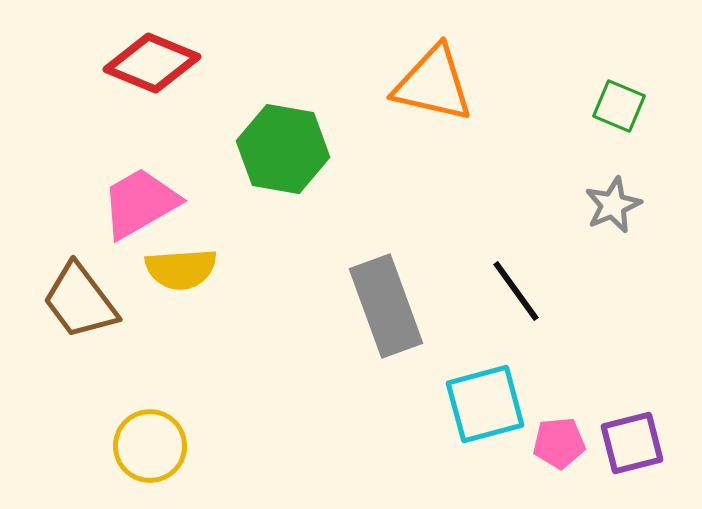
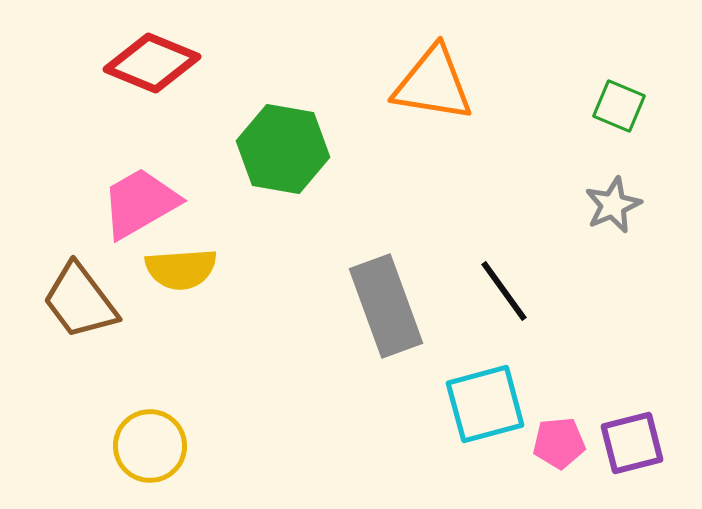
orange triangle: rotated 4 degrees counterclockwise
black line: moved 12 px left
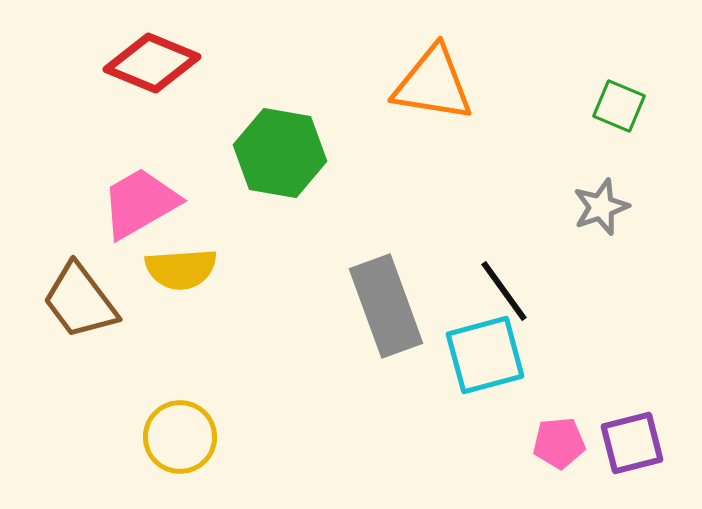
green hexagon: moved 3 px left, 4 px down
gray star: moved 12 px left, 2 px down; rotated 4 degrees clockwise
cyan square: moved 49 px up
yellow circle: moved 30 px right, 9 px up
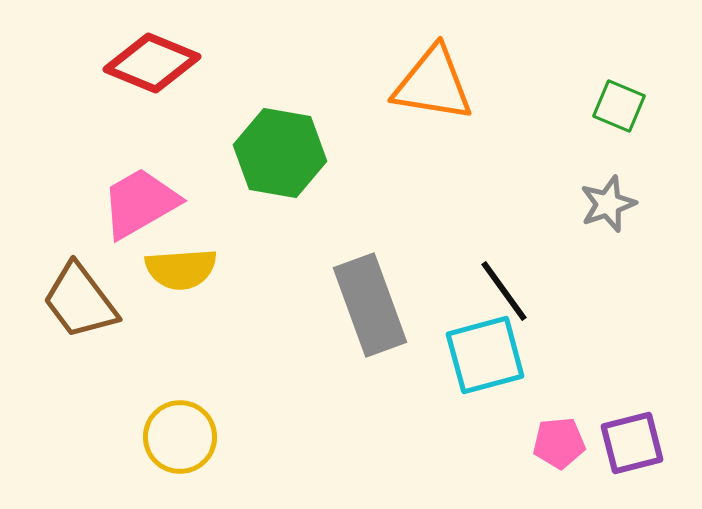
gray star: moved 7 px right, 3 px up
gray rectangle: moved 16 px left, 1 px up
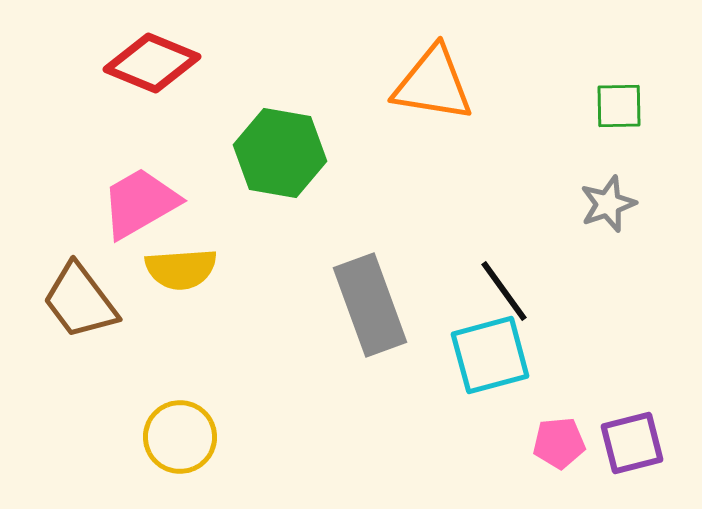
green square: rotated 24 degrees counterclockwise
cyan square: moved 5 px right
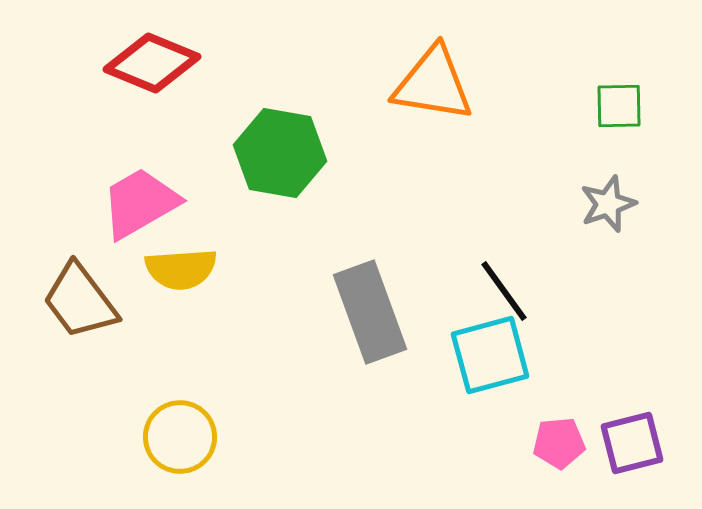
gray rectangle: moved 7 px down
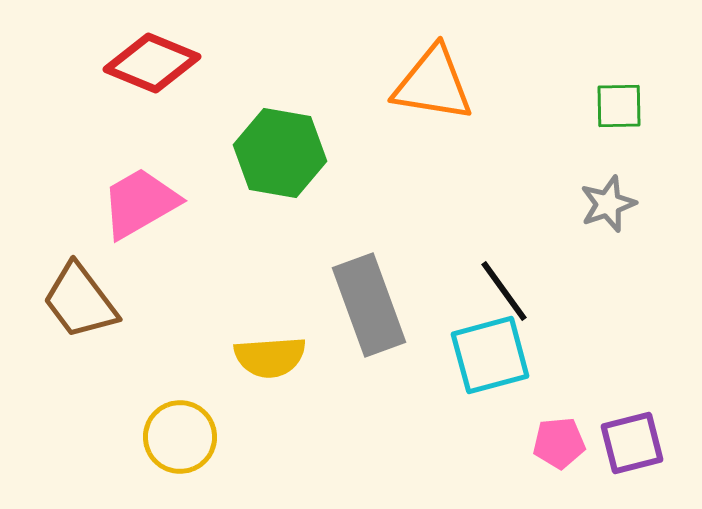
yellow semicircle: moved 89 px right, 88 px down
gray rectangle: moved 1 px left, 7 px up
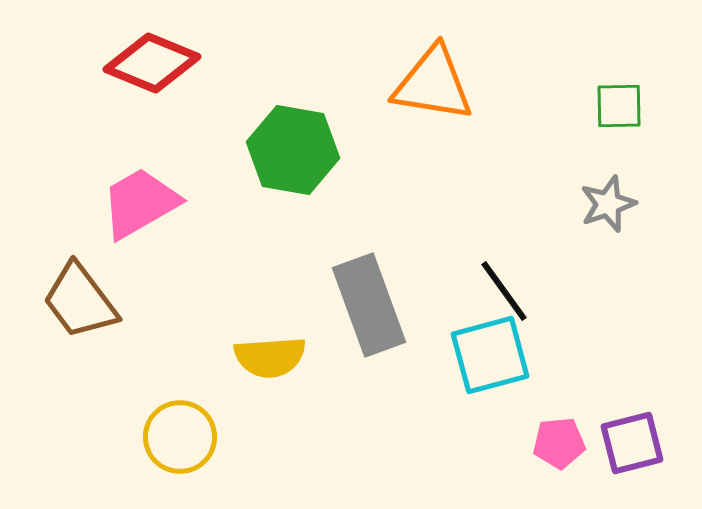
green hexagon: moved 13 px right, 3 px up
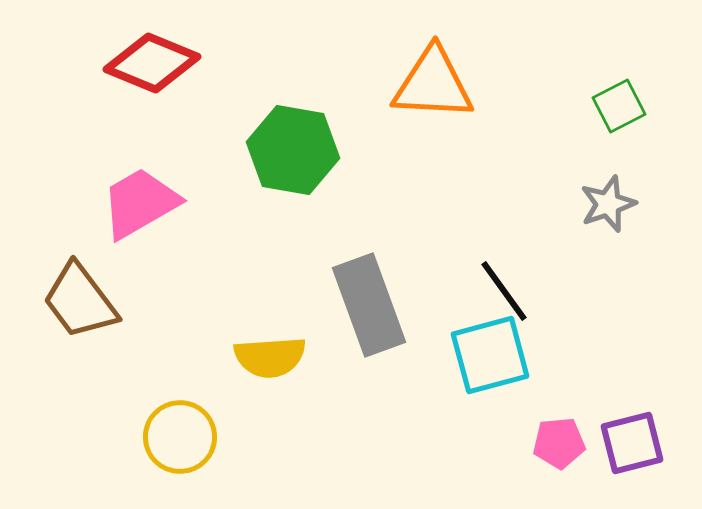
orange triangle: rotated 6 degrees counterclockwise
green square: rotated 26 degrees counterclockwise
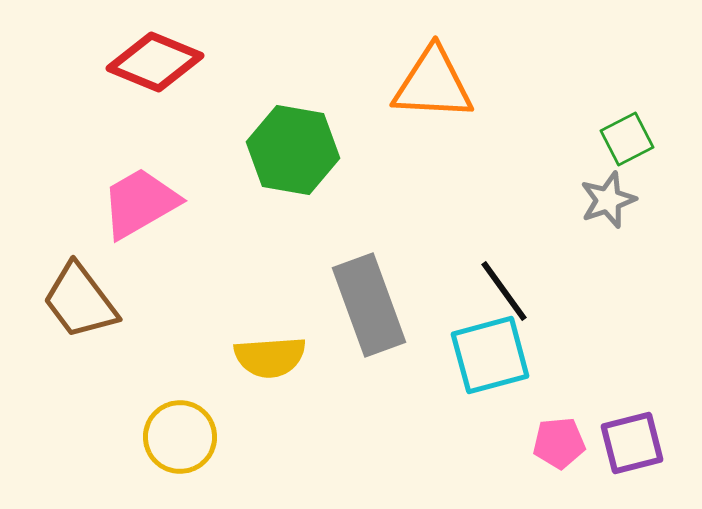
red diamond: moved 3 px right, 1 px up
green square: moved 8 px right, 33 px down
gray star: moved 4 px up
